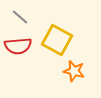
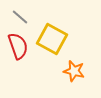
yellow square: moved 5 px left, 1 px up
red semicircle: rotated 104 degrees counterclockwise
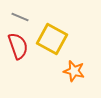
gray line: rotated 18 degrees counterclockwise
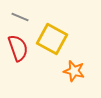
red semicircle: moved 2 px down
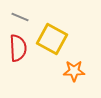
red semicircle: rotated 16 degrees clockwise
orange star: rotated 15 degrees counterclockwise
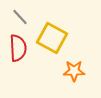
gray line: rotated 24 degrees clockwise
yellow square: moved 1 px up
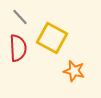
orange star: rotated 15 degrees clockwise
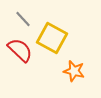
gray line: moved 3 px right, 2 px down
red semicircle: moved 2 px right, 2 px down; rotated 44 degrees counterclockwise
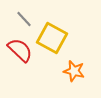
gray line: moved 1 px right
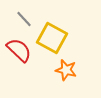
red semicircle: moved 1 px left
orange star: moved 8 px left, 1 px up
